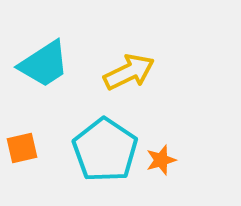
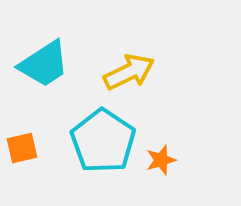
cyan pentagon: moved 2 px left, 9 px up
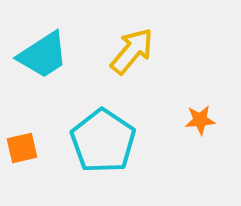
cyan trapezoid: moved 1 px left, 9 px up
yellow arrow: moved 3 px right, 21 px up; rotated 24 degrees counterclockwise
orange star: moved 39 px right, 40 px up; rotated 12 degrees clockwise
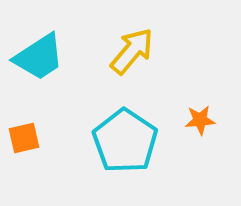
cyan trapezoid: moved 4 px left, 2 px down
cyan pentagon: moved 22 px right
orange square: moved 2 px right, 10 px up
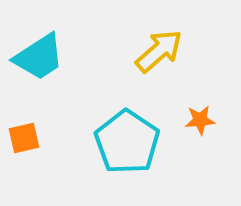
yellow arrow: moved 27 px right; rotated 9 degrees clockwise
cyan pentagon: moved 2 px right, 1 px down
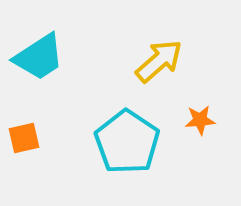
yellow arrow: moved 10 px down
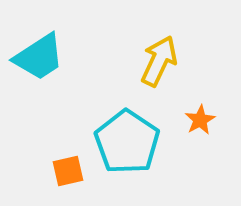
yellow arrow: rotated 24 degrees counterclockwise
orange star: rotated 24 degrees counterclockwise
orange square: moved 44 px right, 33 px down
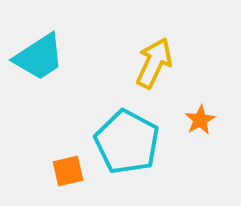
yellow arrow: moved 5 px left, 2 px down
cyan pentagon: rotated 6 degrees counterclockwise
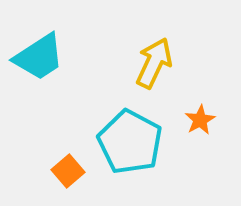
cyan pentagon: moved 3 px right
orange square: rotated 28 degrees counterclockwise
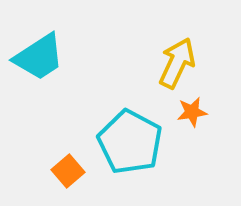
yellow arrow: moved 23 px right
orange star: moved 8 px left, 8 px up; rotated 20 degrees clockwise
